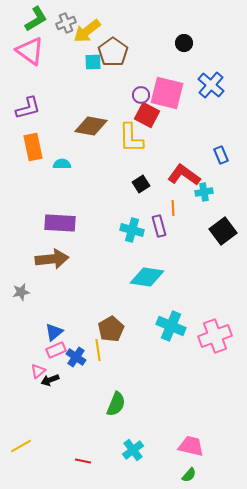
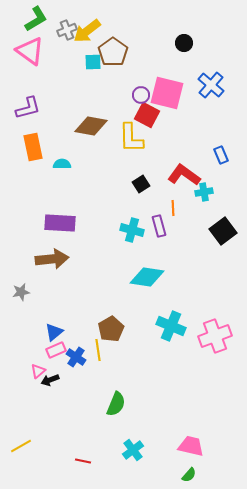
gray cross at (66, 23): moved 1 px right, 7 px down
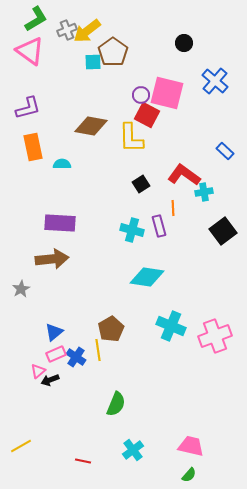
blue cross at (211, 85): moved 4 px right, 4 px up
blue rectangle at (221, 155): moved 4 px right, 4 px up; rotated 24 degrees counterclockwise
gray star at (21, 292): moved 3 px up; rotated 18 degrees counterclockwise
pink rectangle at (56, 350): moved 4 px down
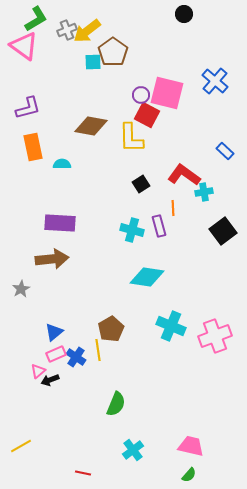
black circle at (184, 43): moved 29 px up
pink triangle at (30, 51): moved 6 px left, 5 px up
red line at (83, 461): moved 12 px down
